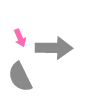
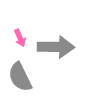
gray arrow: moved 2 px right, 1 px up
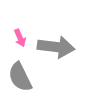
gray arrow: rotated 6 degrees clockwise
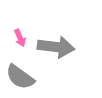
gray semicircle: rotated 28 degrees counterclockwise
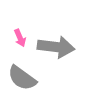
gray semicircle: moved 2 px right, 1 px down
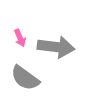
gray semicircle: moved 3 px right
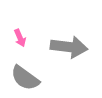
gray arrow: moved 13 px right
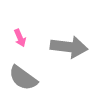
gray semicircle: moved 2 px left
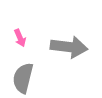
gray semicircle: rotated 68 degrees clockwise
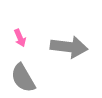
gray semicircle: rotated 44 degrees counterclockwise
